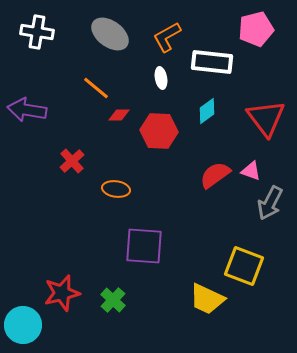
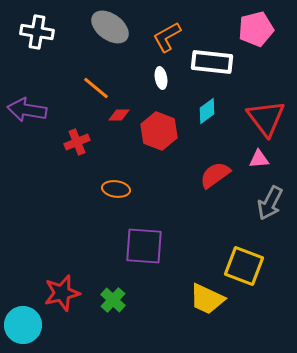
gray ellipse: moved 7 px up
red hexagon: rotated 18 degrees clockwise
red cross: moved 5 px right, 19 px up; rotated 20 degrees clockwise
pink triangle: moved 8 px right, 12 px up; rotated 25 degrees counterclockwise
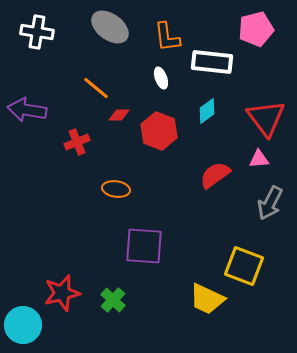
orange L-shape: rotated 68 degrees counterclockwise
white ellipse: rotated 10 degrees counterclockwise
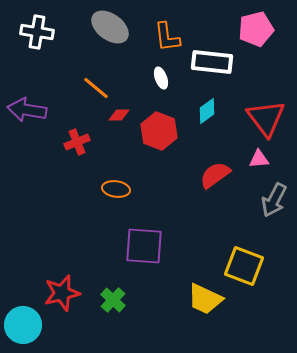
gray arrow: moved 4 px right, 3 px up
yellow trapezoid: moved 2 px left
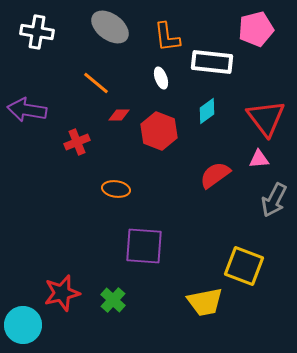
orange line: moved 5 px up
yellow trapezoid: moved 3 px down; rotated 36 degrees counterclockwise
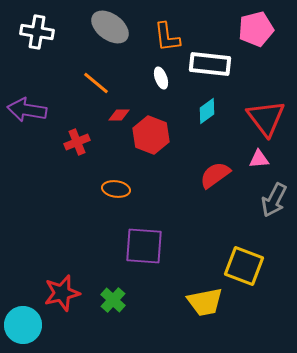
white rectangle: moved 2 px left, 2 px down
red hexagon: moved 8 px left, 4 px down
